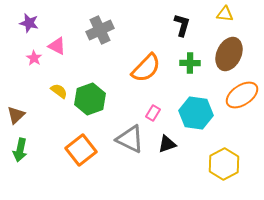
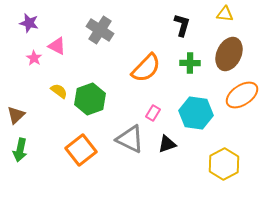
gray cross: rotated 32 degrees counterclockwise
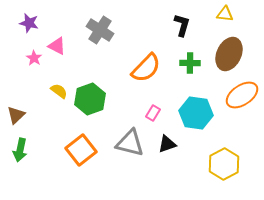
gray triangle: moved 4 px down; rotated 12 degrees counterclockwise
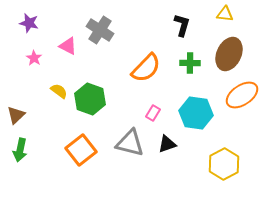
pink triangle: moved 11 px right
green hexagon: rotated 20 degrees counterclockwise
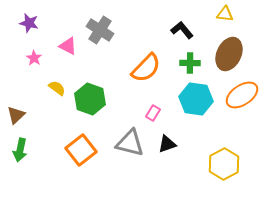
black L-shape: moved 5 px down; rotated 55 degrees counterclockwise
yellow semicircle: moved 2 px left, 3 px up
cyan hexagon: moved 14 px up
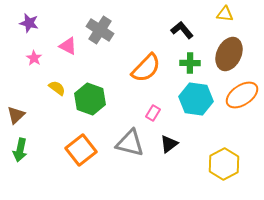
black triangle: moved 2 px right; rotated 18 degrees counterclockwise
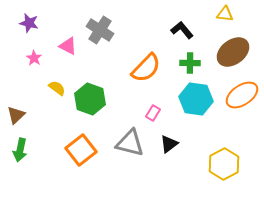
brown ellipse: moved 4 px right, 2 px up; rotated 28 degrees clockwise
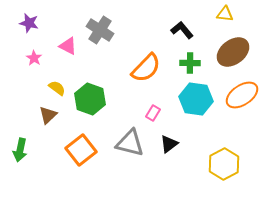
brown triangle: moved 32 px right
